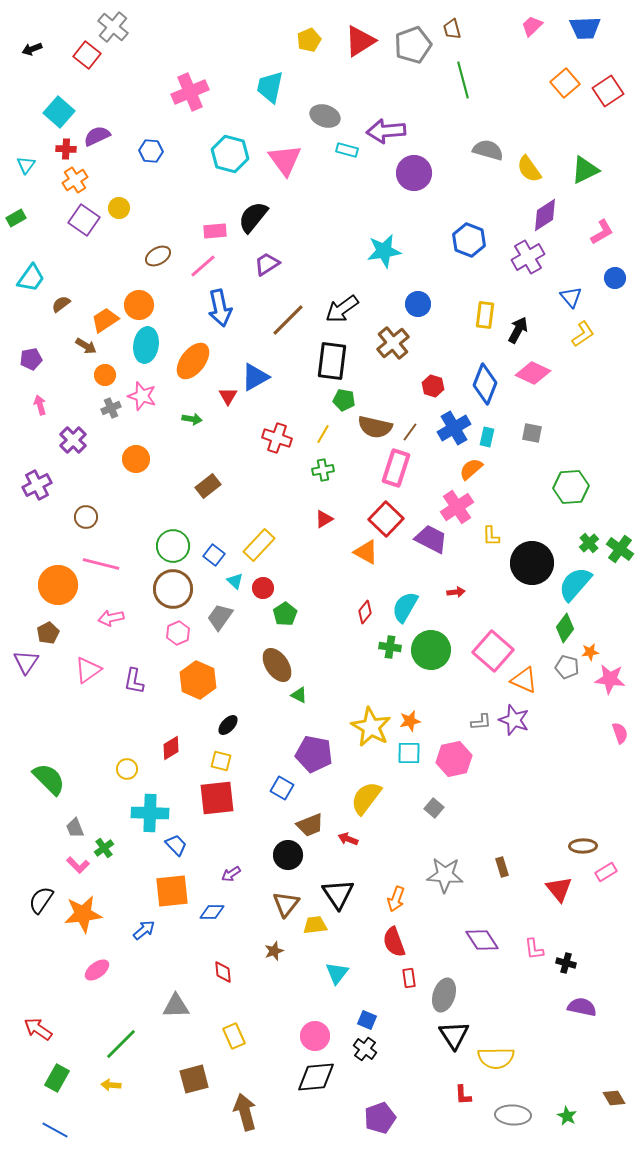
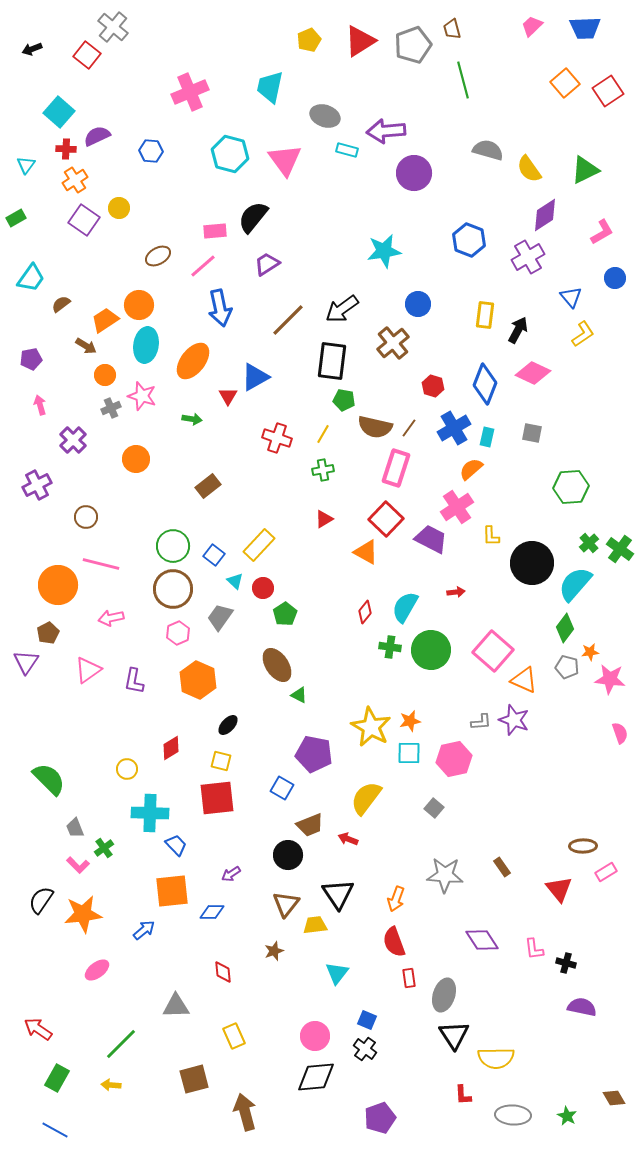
brown line at (410, 432): moved 1 px left, 4 px up
brown rectangle at (502, 867): rotated 18 degrees counterclockwise
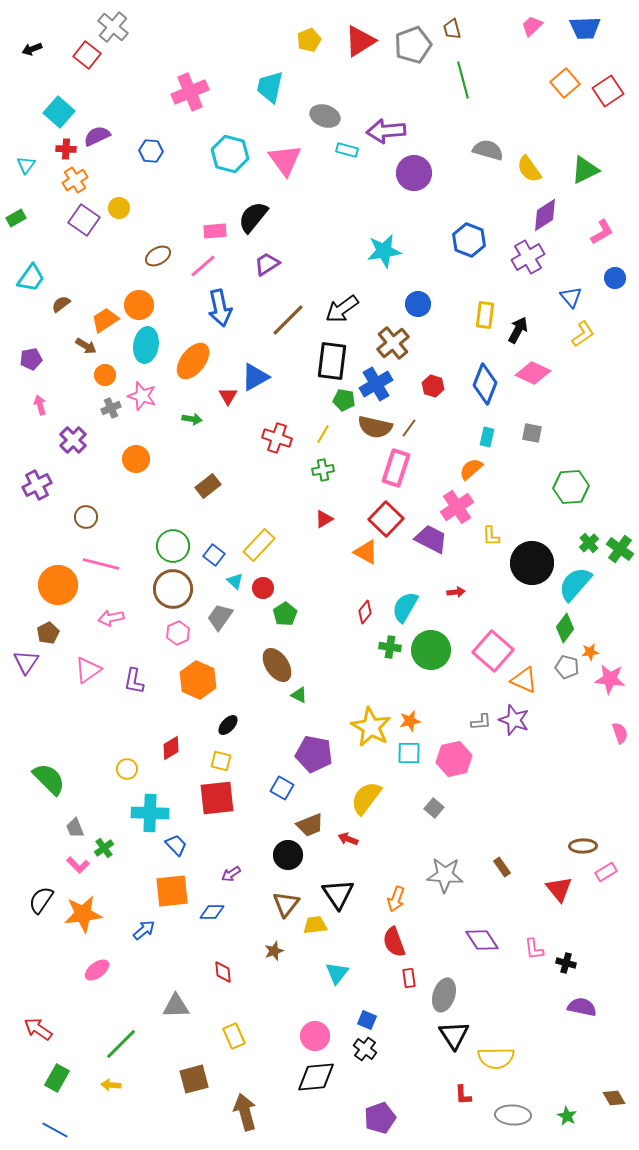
blue cross at (454, 428): moved 78 px left, 44 px up
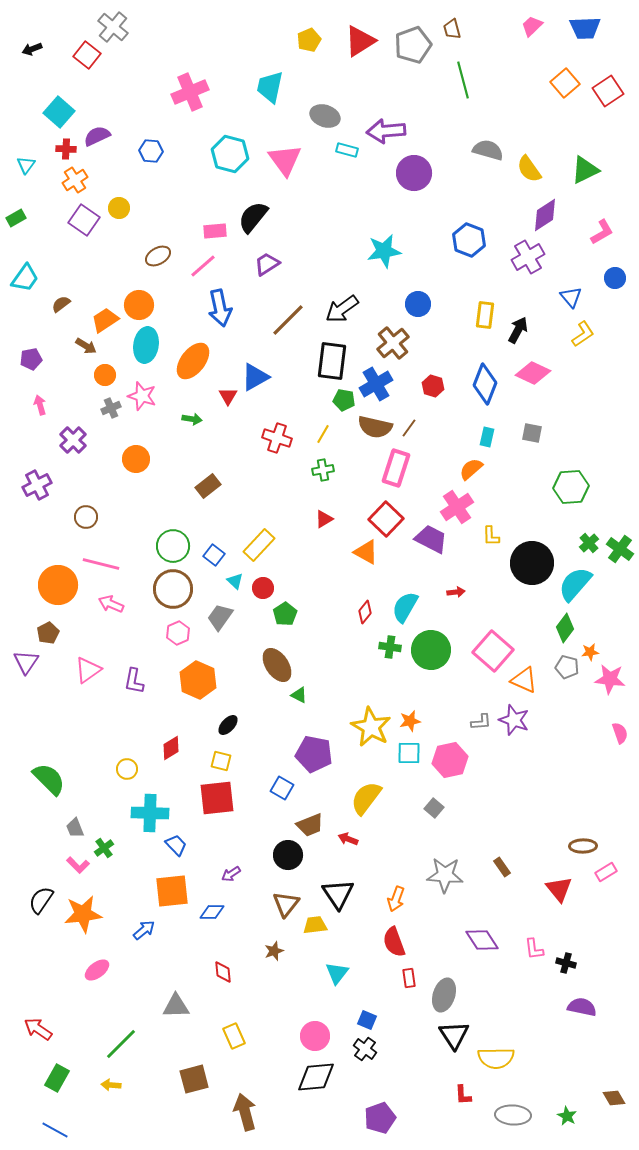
cyan trapezoid at (31, 278): moved 6 px left
pink arrow at (111, 618): moved 14 px up; rotated 35 degrees clockwise
pink hexagon at (454, 759): moved 4 px left, 1 px down
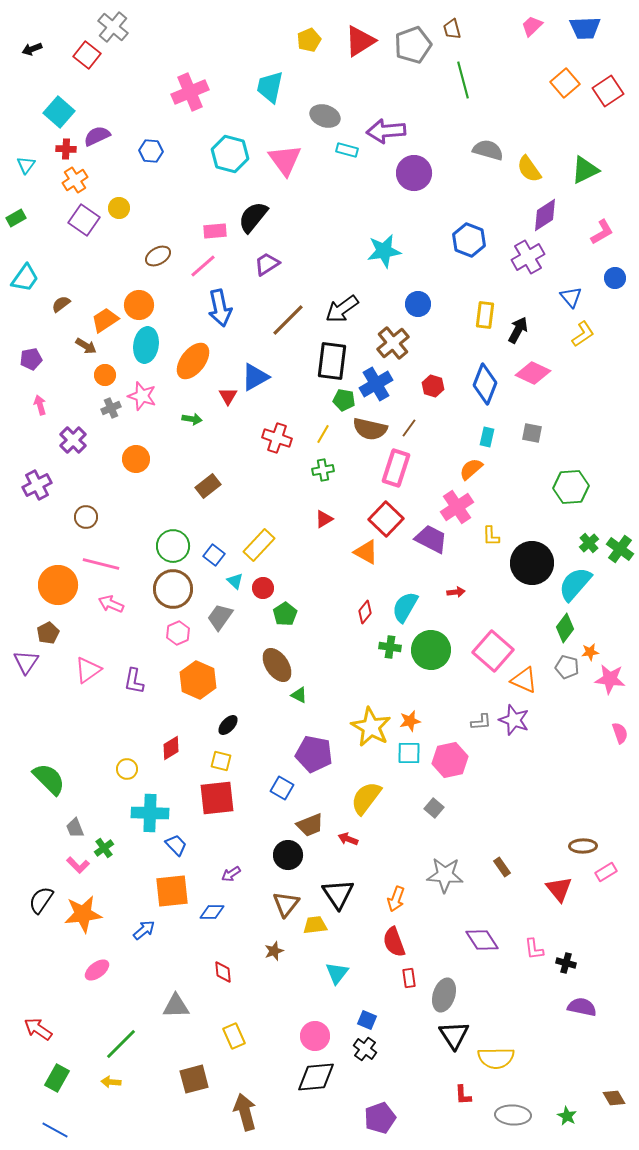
brown semicircle at (375, 427): moved 5 px left, 2 px down
yellow arrow at (111, 1085): moved 3 px up
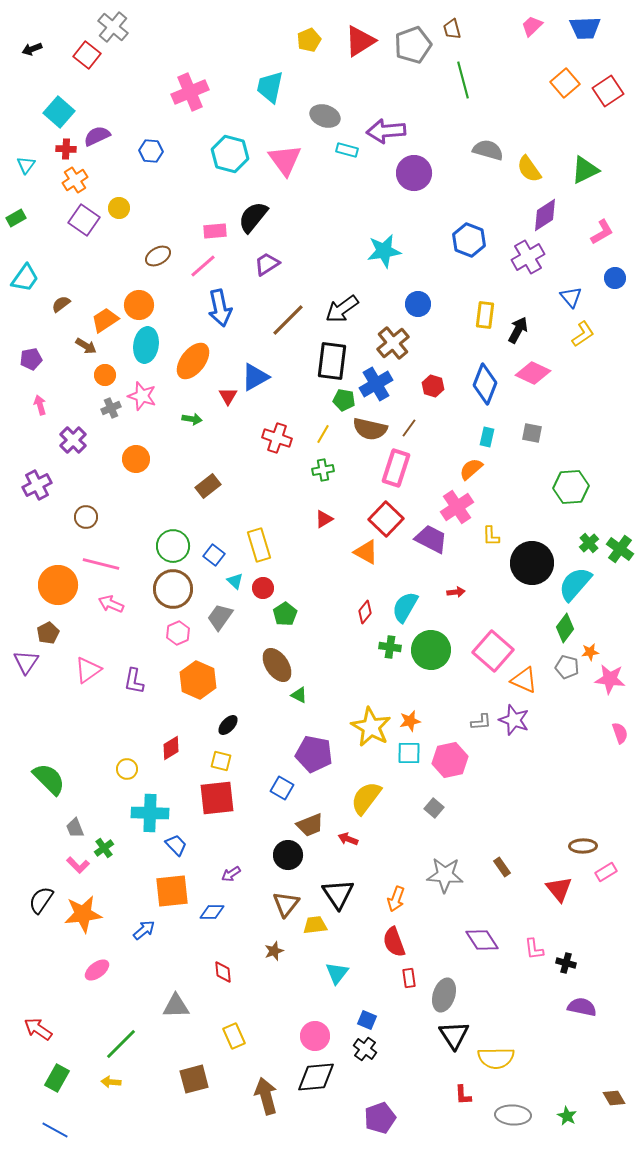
yellow rectangle at (259, 545): rotated 60 degrees counterclockwise
brown arrow at (245, 1112): moved 21 px right, 16 px up
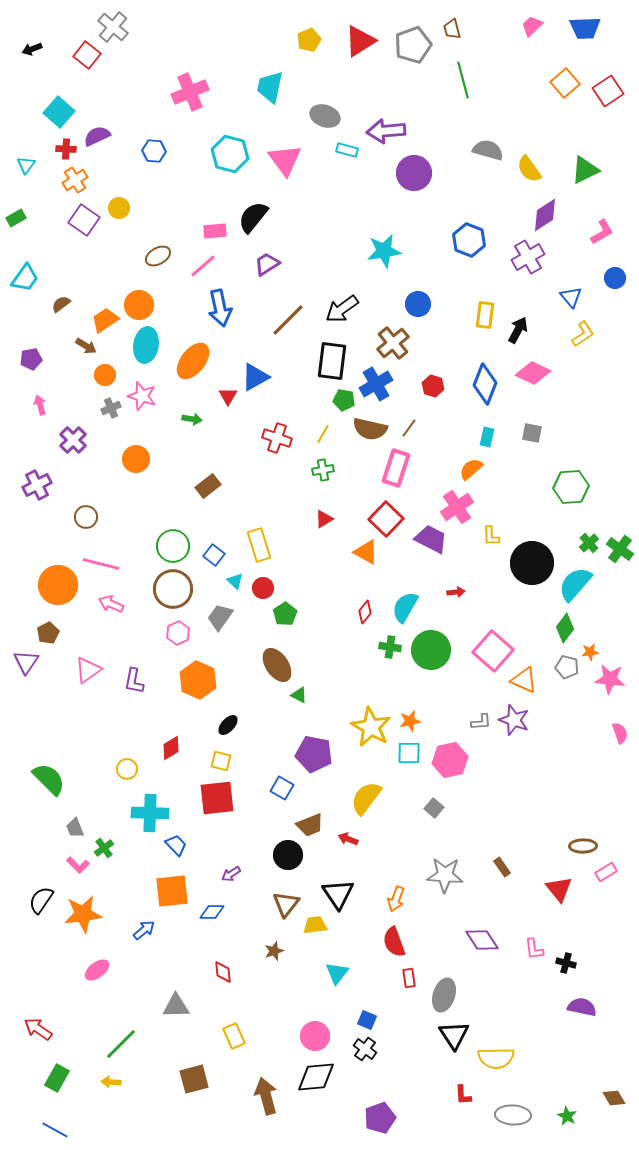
blue hexagon at (151, 151): moved 3 px right
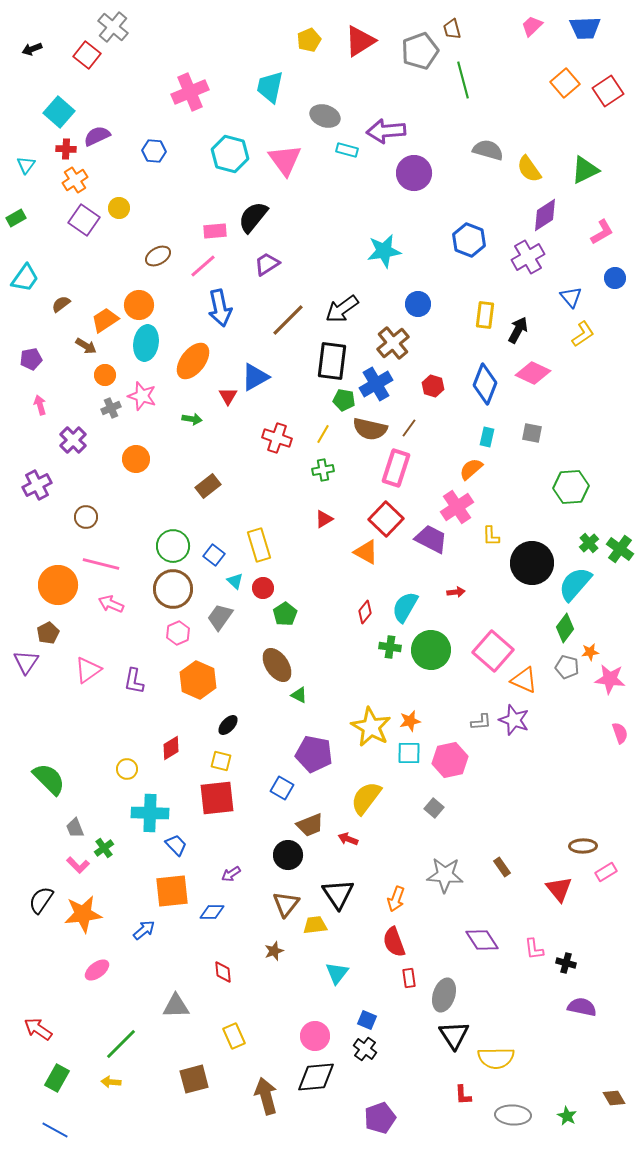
gray pentagon at (413, 45): moved 7 px right, 6 px down
cyan ellipse at (146, 345): moved 2 px up
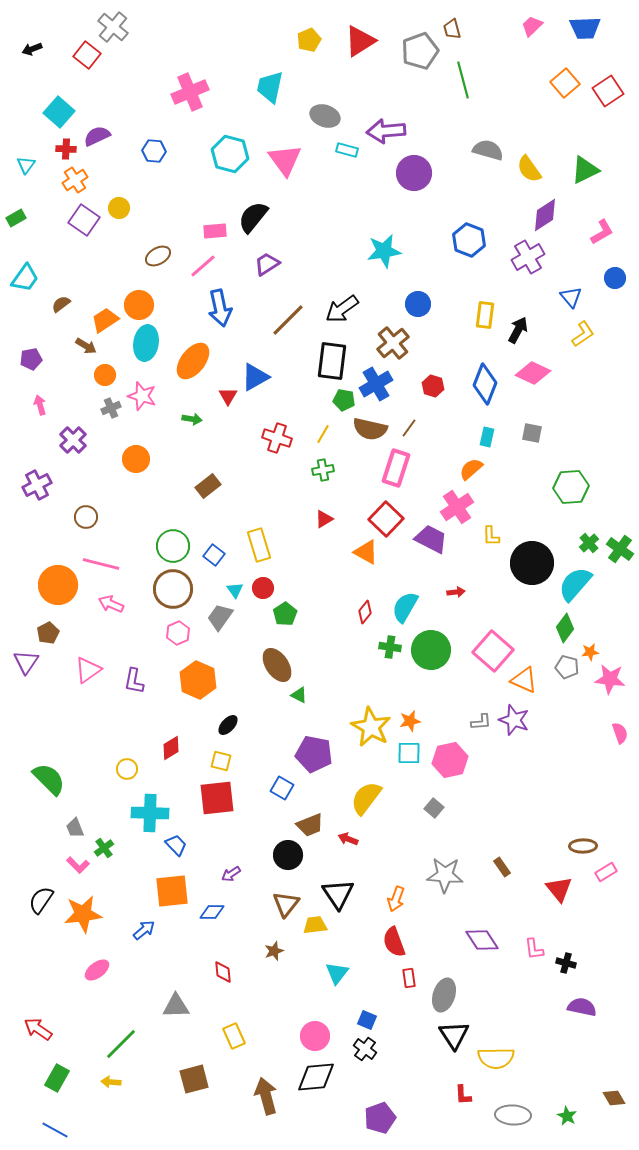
cyan triangle at (235, 581): moved 9 px down; rotated 12 degrees clockwise
